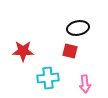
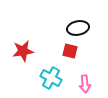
red star: rotated 10 degrees counterclockwise
cyan cross: moved 3 px right; rotated 35 degrees clockwise
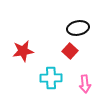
red square: rotated 28 degrees clockwise
cyan cross: rotated 30 degrees counterclockwise
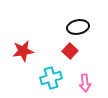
black ellipse: moved 1 px up
cyan cross: rotated 15 degrees counterclockwise
pink arrow: moved 1 px up
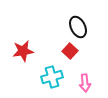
black ellipse: rotated 75 degrees clockwise
cyan cross: moved 1 px right, 1 px up
